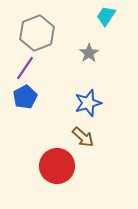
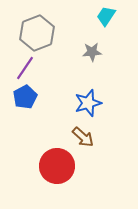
gray star: moved 3 px right, 1 px up; rotated 30 degrees clockwise
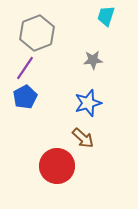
cyan trapezoid: rotated 15 degrees counterclockwise
gray star: moved 1 px right, 8 px down
brown arrow: moved 1 px down
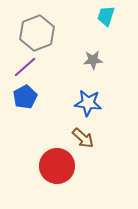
purple line: moved 1 px up; rotated 15 degrees clockwise
blue star: rotated 24 degrees clockwise
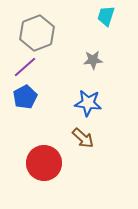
red circle: moved 13 px left, 3 px up
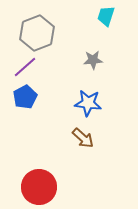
red circle: moved 5 px left, 24 px down
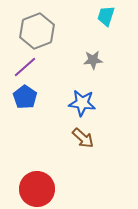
gray hexagon: moved 2 px up
blue pentagon: rotated 10 degrees counterclockwise
blue star: moved 6 px left
red circle: moved 2 px left, 2 px down
